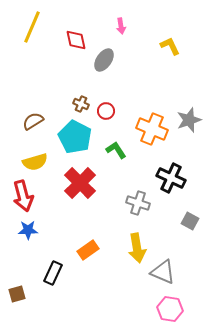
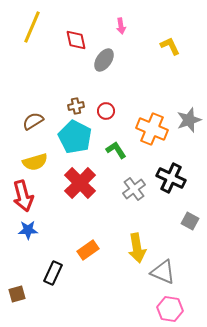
brown cross: moved 5 px left, 2 px down; rotated 35 degrees counterclockwise
gray cross: moved 4 px left, 14 px up; rotated 35 degrees clockwise
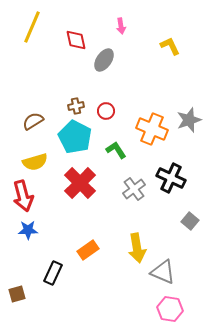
gray square: rotated 12 degrees clockwise
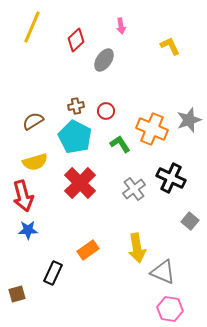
red diamond: rotated 60 degrees clockwise
green L-shape: moved 4 px right, 6 px up
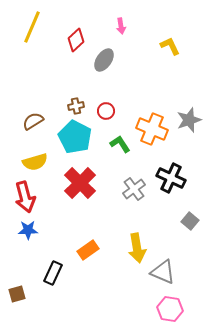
red arrow: moved 2 px right, 1 px down
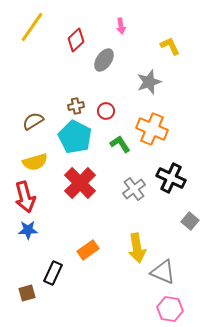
yellow line: rotated 12 degrees clockwise
gray star: moved 40 px left, 38 px up
brown square: moved 10 px right, 1 px up
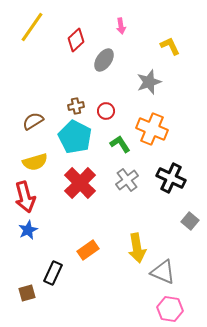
gray cross: moved 7 px left, 9 px up
blue star: rotated 24 degrees counterclockwise
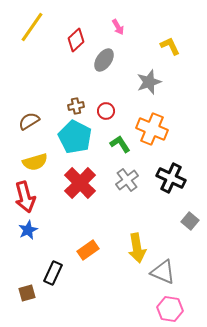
pink arrow: moved 3 px left, 1 px down; rotated 21 degrees counterclockwise
brown semicircle: moved 4 px left
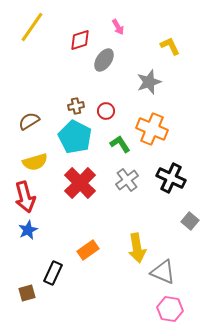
red diamond: moved 4 px right; rotated 25 degrees clockwise
